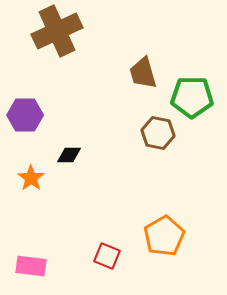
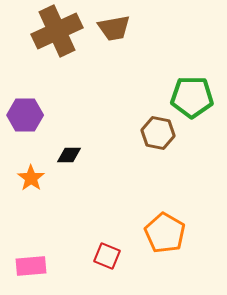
brown trapezoid: moved 29 px left, 45 px up; rotated 84 degrees counterclockwise
orange pentagon: moved 1 px right, 3 px up; rotated 12 degrees counterclockwise
pink rectangle: rotated 12 degrees counterclockwise
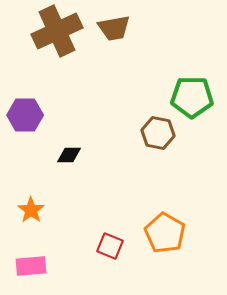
orange star: moved 32 px down
red square: moved 3 px right, 10 px up
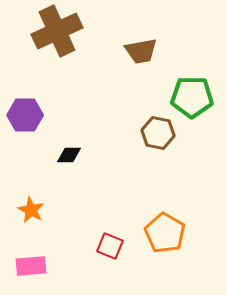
brown trapezoid: moved 27 px right, 23 px down
orange star: rotated 8 degrees counterclockwise
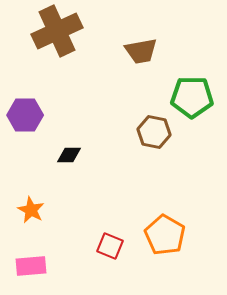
brown hexagon: moved 4 px left, 1 px up
orange pentagon: moved 2 px down
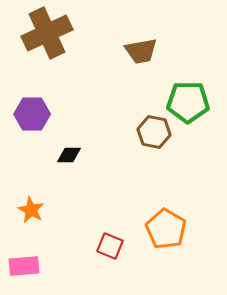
brown cross: moved 10 px left, 2 px down
green pentagon: moved 4 px left, 5 px down
purple hexagon: moved 7 px right, 1 px up
orange pentagon: moved 1 px right, 6 px up
pink rectangle: moved 7 px left
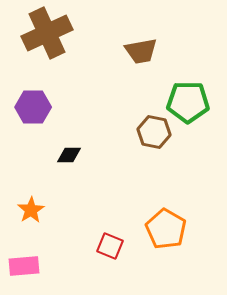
purple hexagon: moved 1 px right, 7 px up
orange star: rotated 12 degrees clockwise
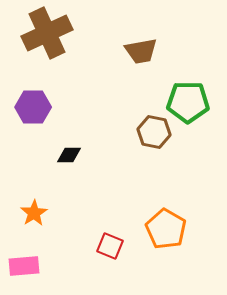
orange star: moved 3 px right, 3 px down
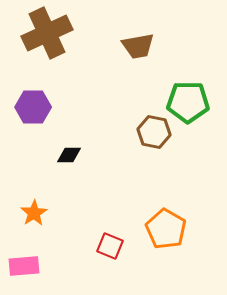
brown trapezoid: moved 3 px left, 5 px up
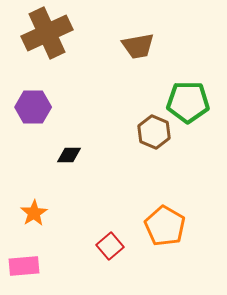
brown hexagon: rotated 12 degrees clockwise
orange pentagon: moved 1 px left, 3 px up
red square: rotated 28 degrees clockwise
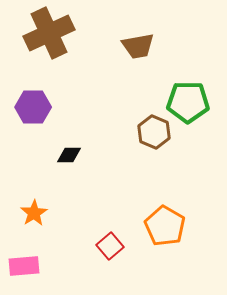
brown cross: moved 2 px right
